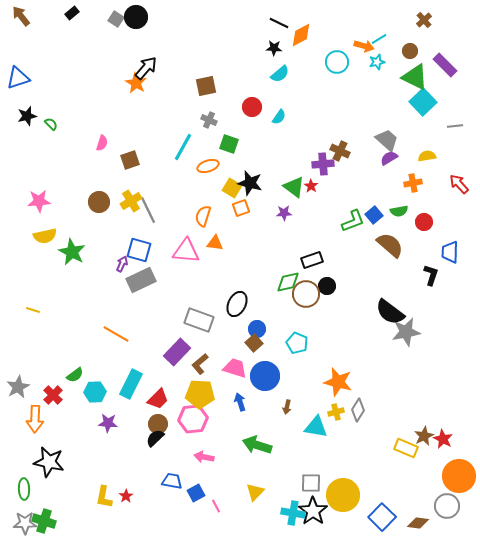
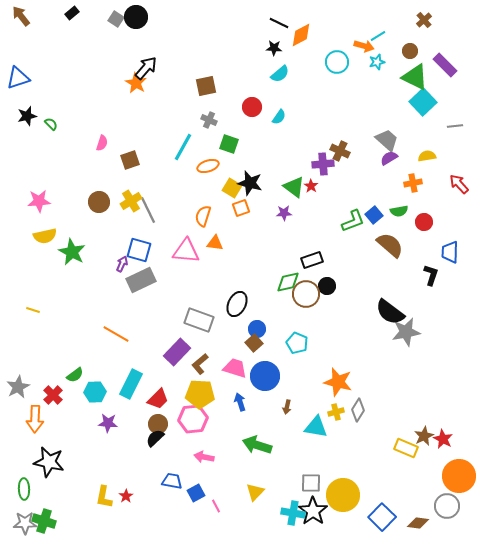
cyan line at (379, 39): moved 1 px left, 3 px up
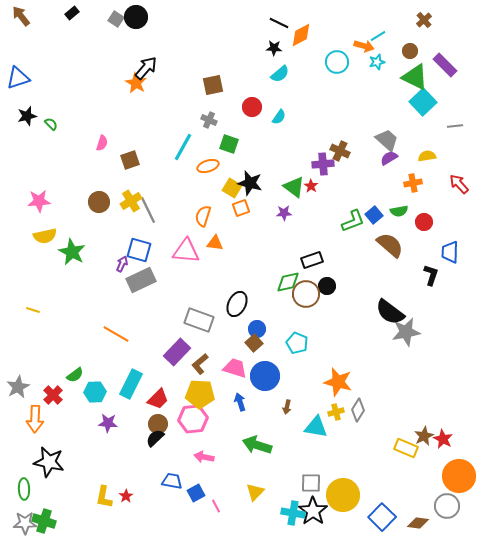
brown square at (206, 86): moved 7 px right, 1 px up
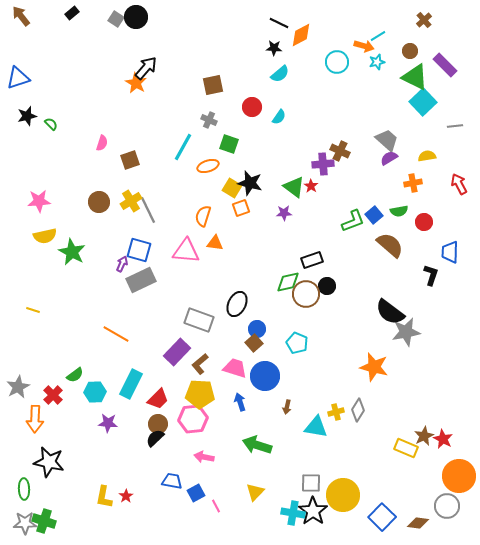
red arrow at (459, 184): rotated 15 degrees clockwise
orange star at (338, 382): moved 36 px right, 15 px up
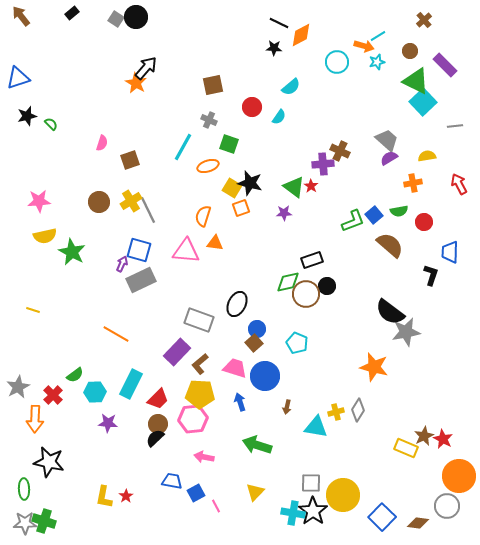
cyan semicircle at (280, 74): moved 11 px right, 13 px down
green triangle at (415, 77): moved 1 px right, 4 px down
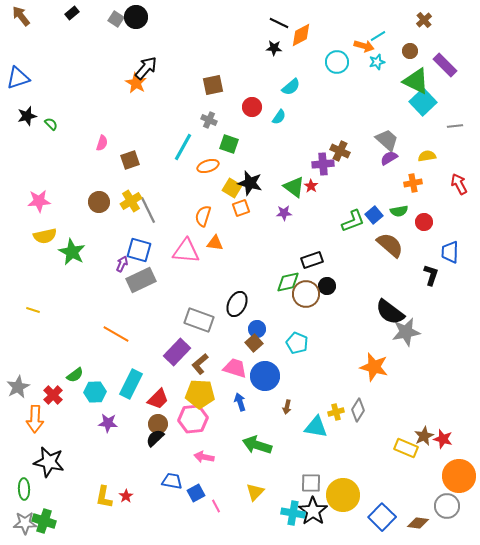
red star at (443, 439): rotated 12 degrees counterclockwise
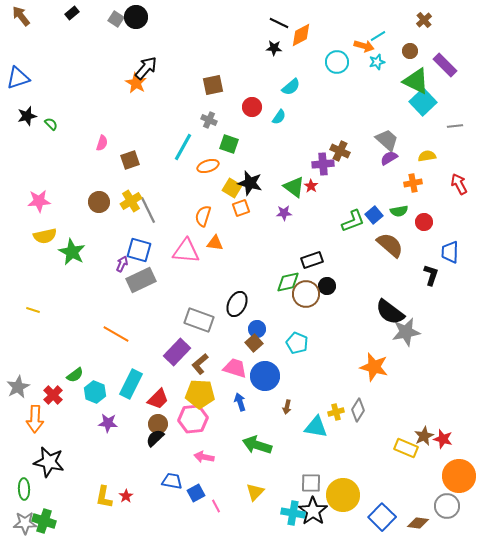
cyan hexagon at (95, 392): rotated 25 degrees clockwise
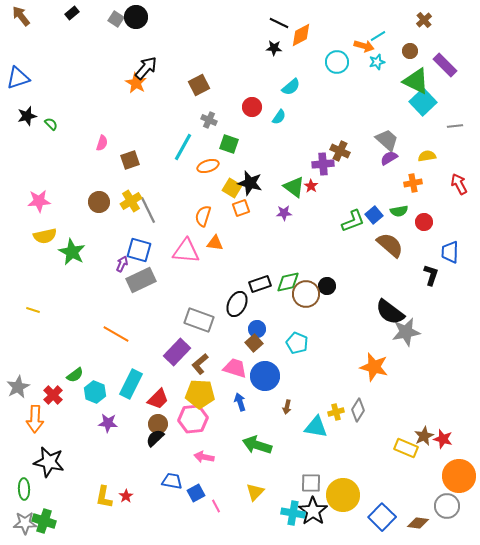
brown square at (213, 85): moved 14 px left; rotated 15 degrees counterclockwise
black rectangle at (312, 260): moved 52 px left, 24 px down
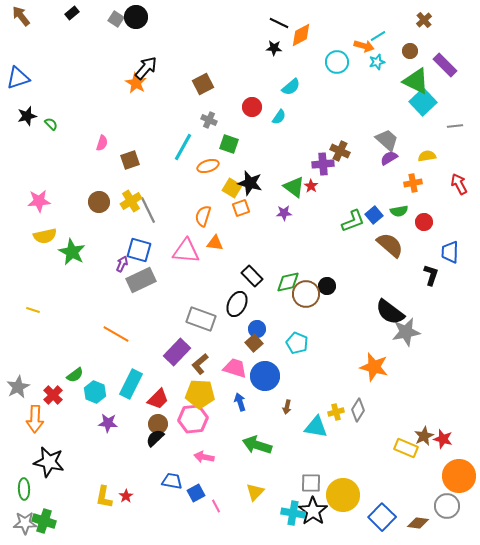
brown square at (199, 85): moved 4 px right, 1 px up
black rectangle at (260, 284): moved 8 px left, 8 px up; rotated 65 degrees clockwise
gray rectangle at (199, 320): moved 2 px right, 1 px up
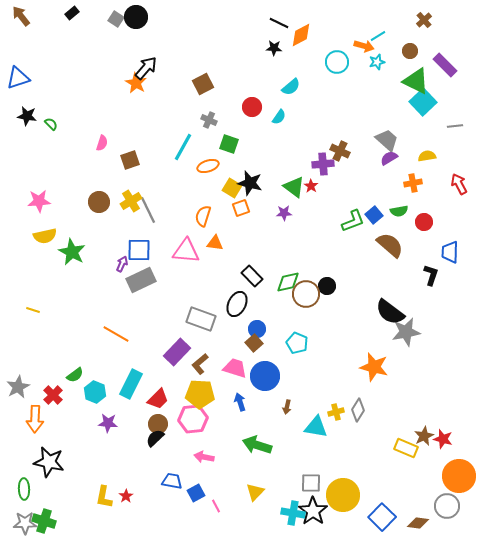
black star at (27, 116): rotated 24 degrees clockwise
blue square at (139, 250): rotated 15 degrees counterclockwise
